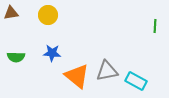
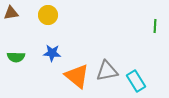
cyan rectangle: rotated 30 degrees clockwise
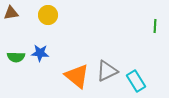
blue star: moved 12 px left
gray triangle: rotated 15 degrees counterclockwise
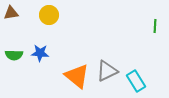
yellow circle: moved 1 px right
green semicircle: moved 2 px left, 2 px up
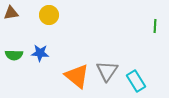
gray triangle: rotated 30 degrees counterclockwise
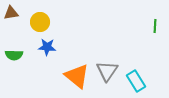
yellow circle: moved 9 px left, 7 px down
blue star: moved 7 px right, 6 px up
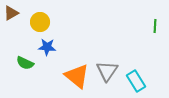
brown triangle: rotated 21 degrees counterclockwise
green semicircle: moved 11 px right, 8 px down; rotated 24 degrees clockwise
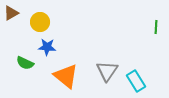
green line: moved 1 px right, 1 px down
orange triangle: moved 11 px left
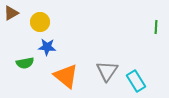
green semicircle: rotated 36 degrees counterclockwise
